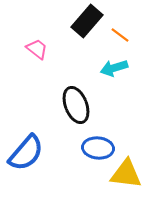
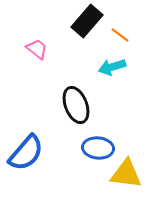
cyan arrow: moved 2 px left, 1 px up
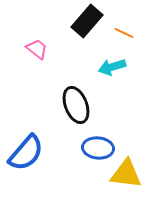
orange line: moved 4 px right, 2 px up; rotated 12 degrees counterclockwise
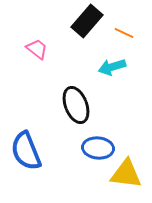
blue semicircle: moved 2 px up; rotated 117 degrees clockwise
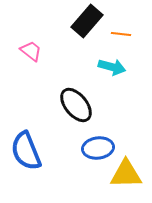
orange line: moved 3 px left, 1 px down; rotated 18 degrees counterclockwise
pink trapezoid: moved 6 px left, 2 px down
cyan arrow: rotated 148 degrees counterclockwise
black ellipse: rotated 18 degrees counterclockwise
blue ellipse: rotated 12 degrees counterclockwise
yellow triangle: rotated 8 degrees counterclockwise
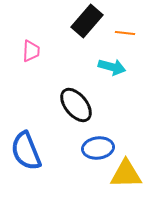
orange line: moved 4 px right, 1 px up
pink trapezoid: rotated 55 degrees clockwise
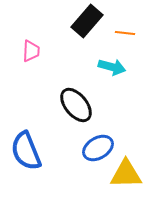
blue ellipse: rotated 24 degrees counterclockwise
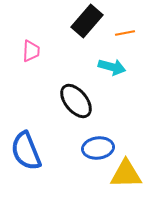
orange line: rotated 18 degrees counterclockwise
black ellipse: moved 4 px up
blue ellipse: rotated 24 degrees clockwise
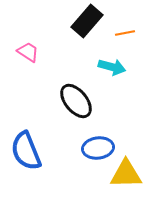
pink trapezoid: moved 3 px left, 1 px down; rotated 60 degrees counterclockwise
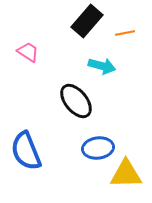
cyan arrow: moved 10 px left, 1 px up
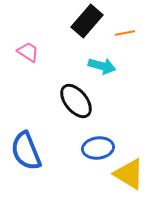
yellow triangle: moved 3 px right; rotated 32 degrees clockwise
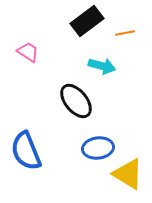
black rectangle: rotated 12 degrees clockwise
yellow triangle: moved 1 px left
